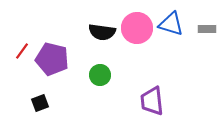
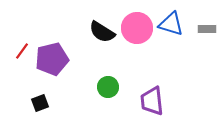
black semicircle: rotated 24 degrees clockwise
purple pentagon: rotated 28 degrees counterclockwise
green circle: moved 8 px right, 12 px down
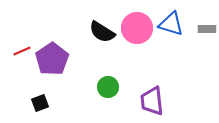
red line: rotated 30 degrees clockwise
purple pentagon: rotated 20 degrees counterclockwise
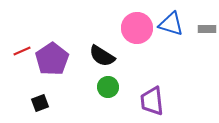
black semicircle: moved 24 px down
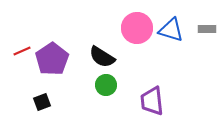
blue triangle: moved 6 px down
black semicircle: moved 1 px down
green circle: moved 2 px left, 2 px up
black square: moved 2 px right, 1 px up
